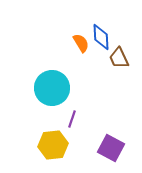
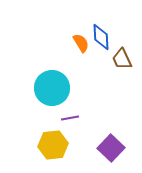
brown trapezoid: moved 3 px right, 1 px down
purple line: moved 2 px left, 1 px up; rotated 60 degrees clockwise
purple square: rotated 16 degrees clockwise
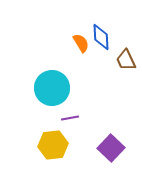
brown trapezoid: moved 4 px right, 1 px down
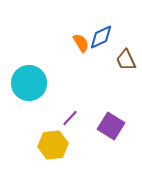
blue diamond: rotated 68 degrees clockwise
cyan circle: moved 23 px left, 5 px up
purple line: rotated 36 degrees counterclockwise
purple square: moved 22 px up; rotated 12 degrees counterclockwise
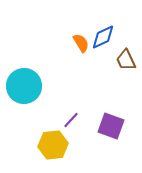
blue diamond: moved 2 px right
cyan circle: moved 5 px left, 3 px down
purple line: moved 1 px right, 2 px down
purple square: rotated 12 degrees counterclockwise
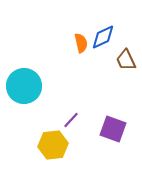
orange semicircle: rotated 18 degrees clockwise
purple square: moved 2 px right, 3 px down
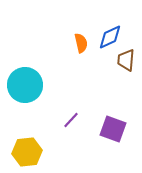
blue diamond: moved 7 px right
brown trapezoid: rotated 30 degrees clockwise
cyan circle: moved 1 px right, 1 px up
yellow hexagon: moved 26 px left, 7 px down
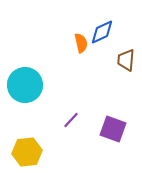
blue diamond: moved 8 px left, 5 px up
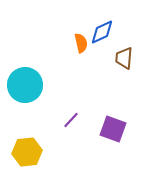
brown trapezoid: moved 2 px left, 2 px up
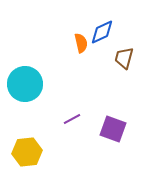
brown trapezoid: rotated 10 degrees clockwise
cyan circle: moved 1 px up
purple line: moved 1 px right, 1 px up; rotated 18 degrees clockwise
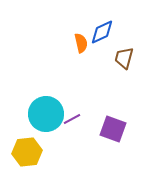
cyan circle: moved 21 px right, 30 px down
